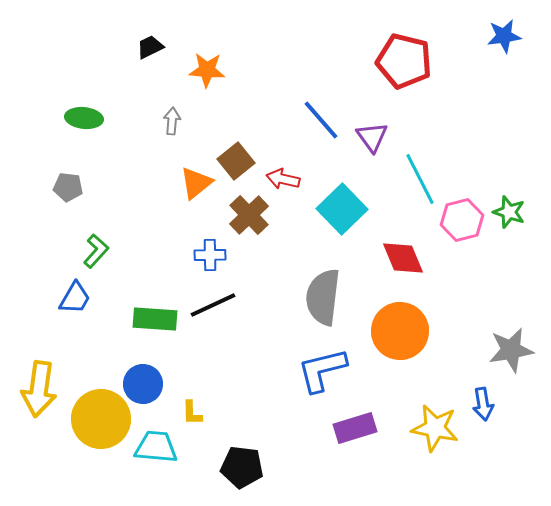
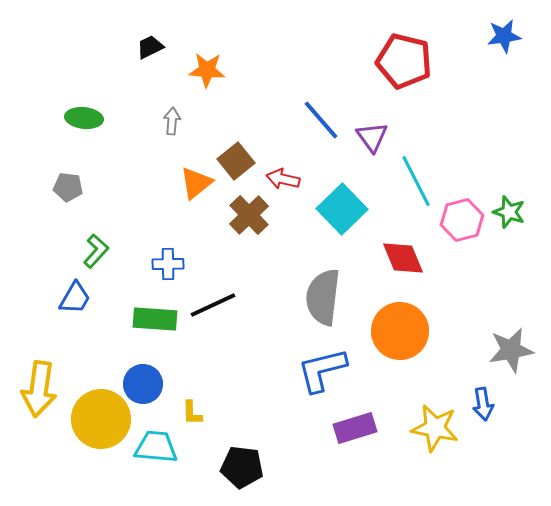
cyan line: moved 4 px left, 2 px down
blue cross: moved 42 px left, 9 px down
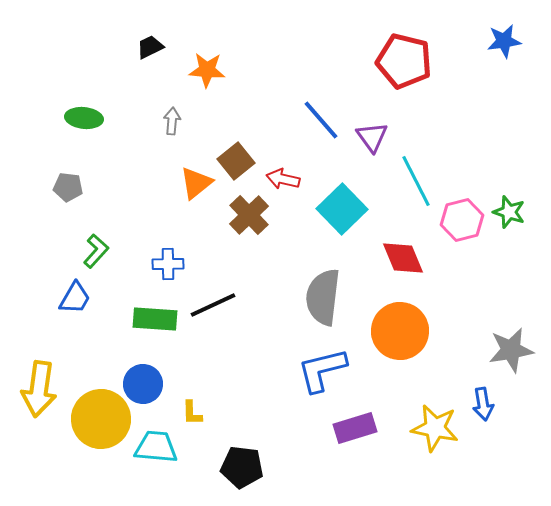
blue star: moved 5 px down
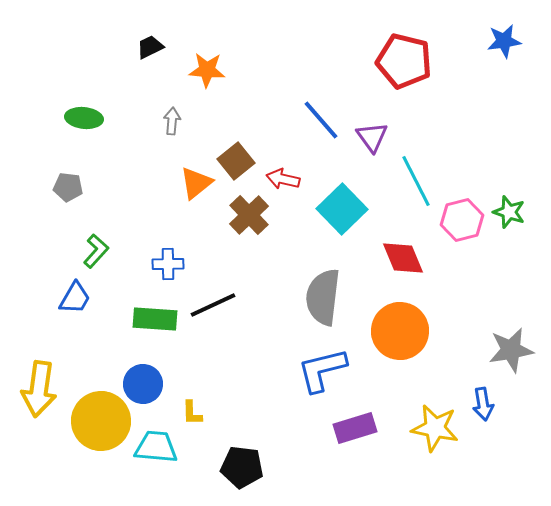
yellow circle: moved 2 px down
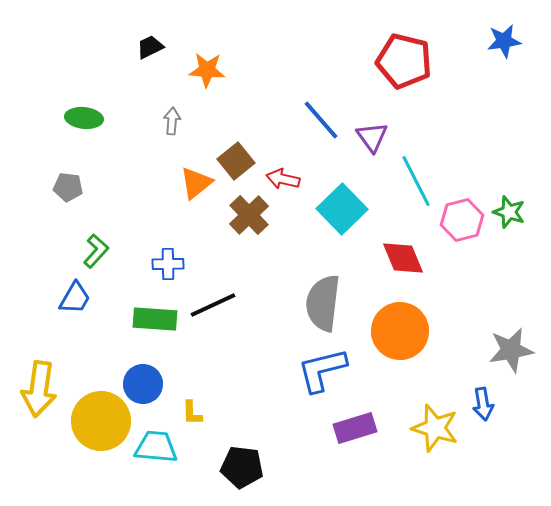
gray semicircle: moved 6 px down
yellow star: rotated 6 degrees clockwise
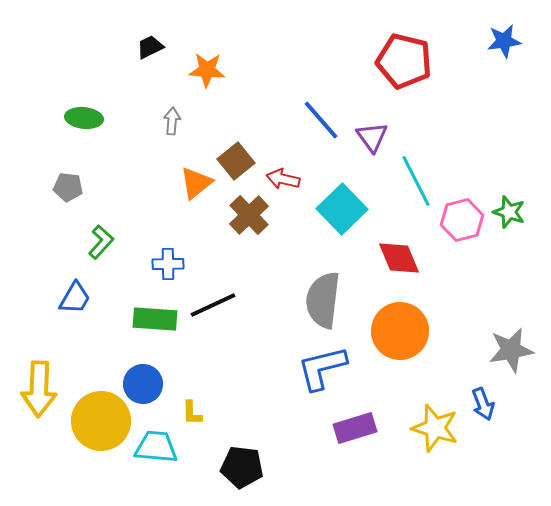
green L-shape: moved 5 px right, 9 px up
red diamond: moved 4 px left
gray semicircle: moved 3 px up
blue L-shape: moved 2 px up
yellow arrow: rotated 6 degrees counterclockwise
blue arrow: rotated 12 degrees counterclockwise
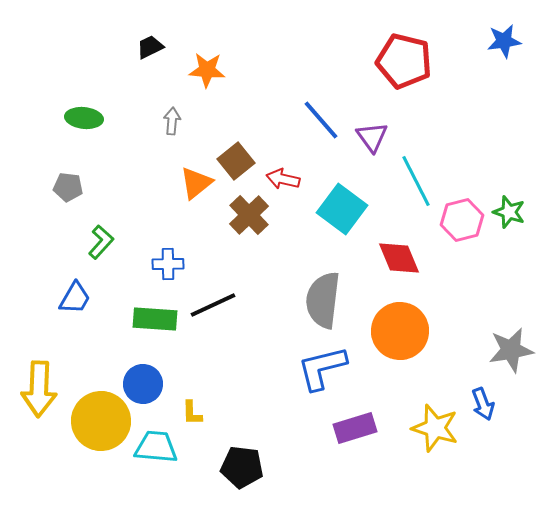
cyan square: rotated 9 degrees counterclockwise
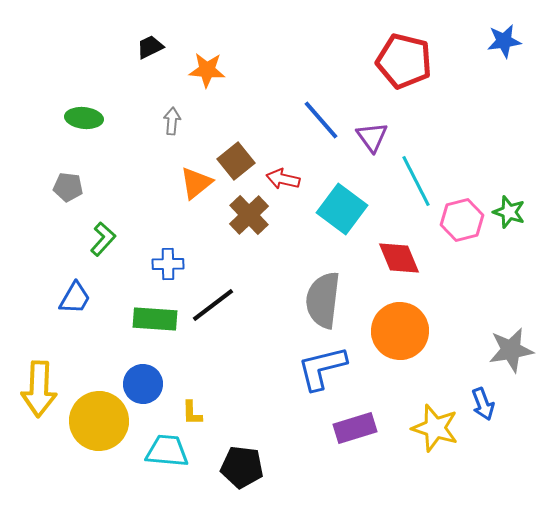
green L-shape: moved 2 px right, 3 px up
black line: rotated 12 degrees counterclockwise
yellow circle: moved 2 px left
cyan trapezoid: moved 11 px right, 4 px down
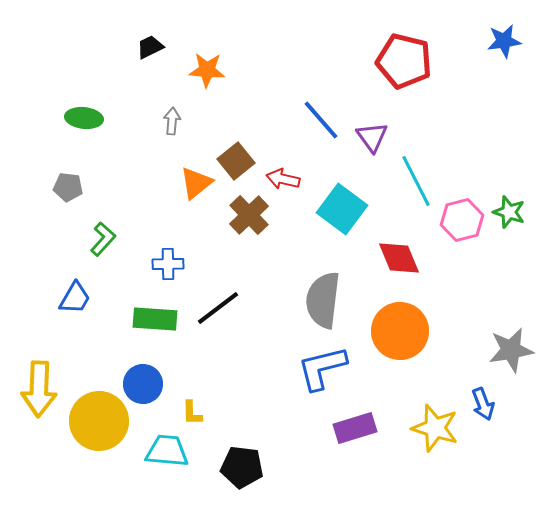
black line: moved 5 px right, 3 px down
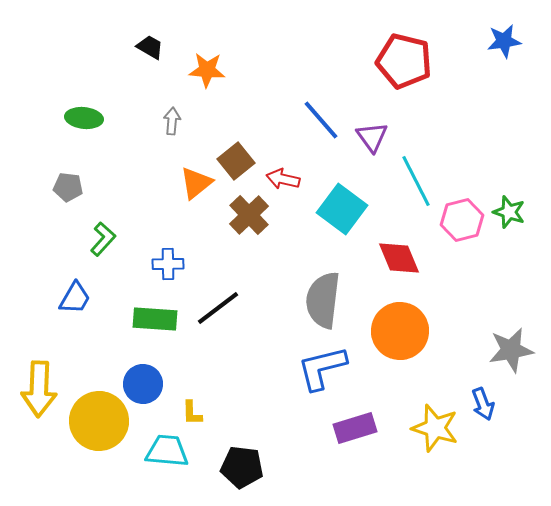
black trapezoid: rotated 56 degrees clockwise
